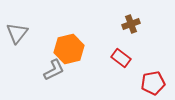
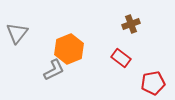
orange hexagon: rotated 8 degrees counterclockwise
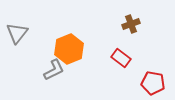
red pentagon: rotated 20 degrees clockwise
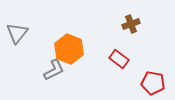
orange hexagon: rotated 16 degrees counterclockwise
red rectangle: moved 2 px left, 1 px down
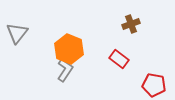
gray L-shape: moved 11 px right; rotated 30 degrees counterclockwise
red pentagon: moved 1 px right, 2 px down
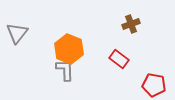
gray L-shape: rotated 35 degrees counterclockwise
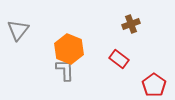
gray triangle: moved 1 px right, 3 px up
red pentagon: rotated 25 degrees clockwise
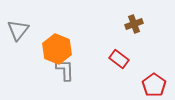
brown cross: moved 3 px right
orange hexagon: moved 12 px left
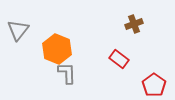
gray L-shape: moved 2 px right, 3 px down
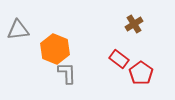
brown cross: rotated 12 degrees counterclockwise
gray triangle: rotated 45 degrees clockwise
orange hexagon: moved 2 px left
red pentagon: moved 13 px left, 12 px up
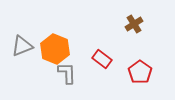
gray triangle: moved 4 px right, 16 px down; rotated 15 degrees counterclockwise
red rectangle: moved 17 px left
red pentagon: moved 1 px left, 1 px up
